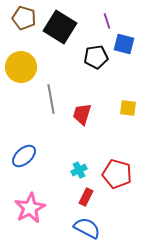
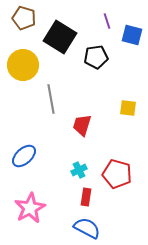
black square: moved 10 px down
blue square: moved 8 px right, 9 px up
yellow circle: moved 2 px right, 2 px up
red trapezoid: moved 11 px down
red rectangle: rotated 18 degrees counterclockwise
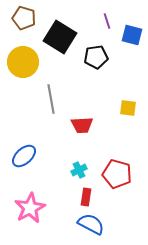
yellow circle: moved 3 px up
red trapezoid: rotated 110 degrees counterclockwise
blue semicircle: moved 4 px right, 4 px up
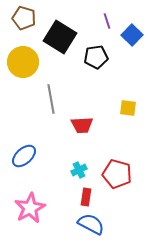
blue square: rotated 30 degrees clockwise
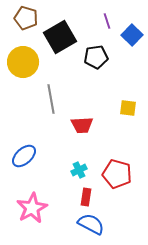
brown pentagon: moved 2 px right
black square: rotated 28 degrees clockwise
pink star: moved 2 px right
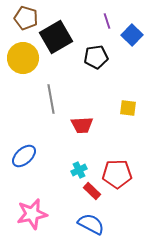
black square: moved 4 px left
yellow circle: moved 4 px up
red pentagon: rotated 16 degrees counterclockwise
red rectangle: moved 6 px right, 6 px up; rotated 54 degrees counterclockwise
pink star: moved 6 px down; rotated 16 degrees clockwise
